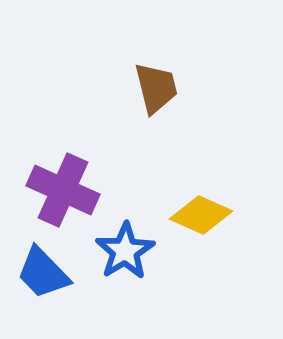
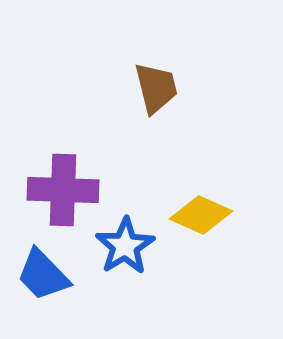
purple cross: rotated 22 degrees counterclockwise
blue star: moved 5 px up
blue trapezoid: moved 2 px down
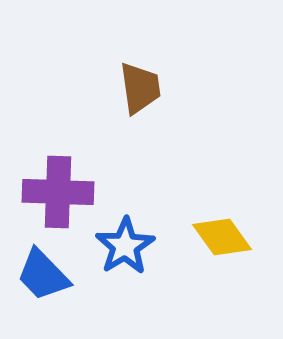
brown trapezoid: moved 16 px left; rotated 6 degrees clockwise
purple cross: moved 5 px left, 2 px down
yellow diamond: moved 21 px right, 22 px down; rotated 30 degrees clockwise
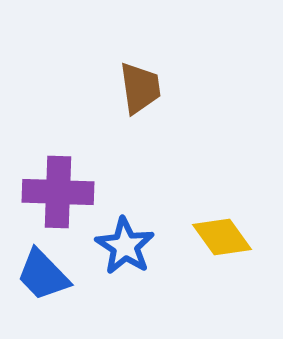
blue star: rotated 8 degrees counterclockwise
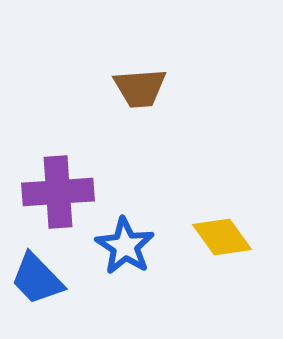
brown trapezoid: rotated 94 degrees clockwise
purple cross: rotated 6 degrees counterclockwise
blue trapezoid: moved 6 px left, 4 px down
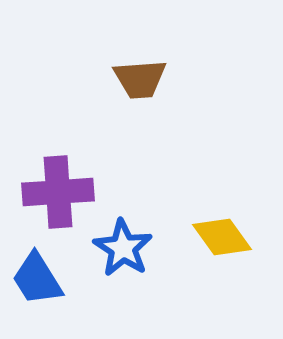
brown trapezoid: moved 9 px up
blue star: moved 2 px left, 2 px down
blue trapezoid: rotated 12 degrees clockwise
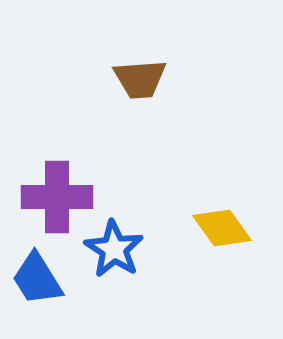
purple cross: moved 1 px left, 5 px down; rotated 4 degrees clockwise
yellow diamond: moved 9 px up
blue star: moved 9 px left, 1 px down
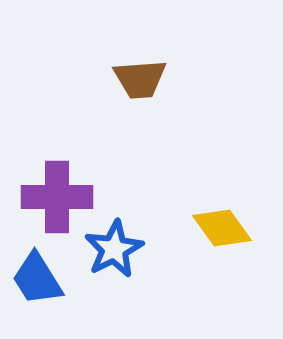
blue star: rotated 12 degrees clockwise
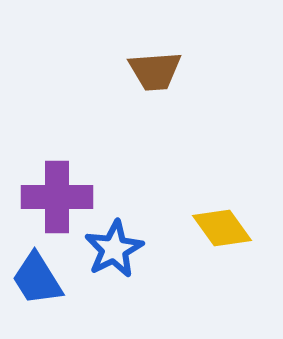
brown trapezoid: moved 15 px right, 8 px up
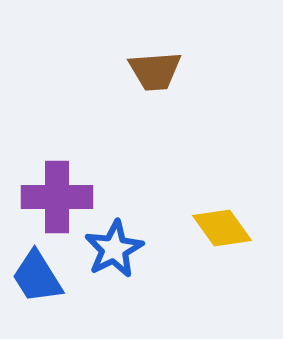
blue trapezoid: moved 2 px up
